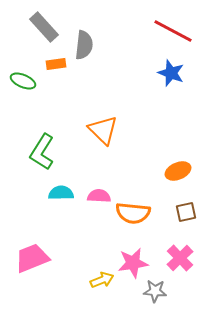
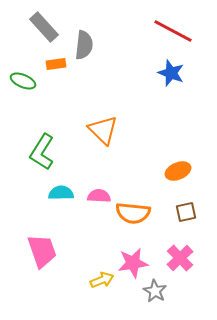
pink trapezoid: moved 10 px right, 7 px up; rotated 93 degrees clockwise
gray star: rotated 25 degrees clockwise
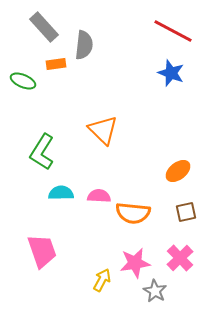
orange ellipse: rotated 15 degrees counterclockwise
pink star: moved 2 px right
yellow arrow: rotated 40 degrees counterclockwise
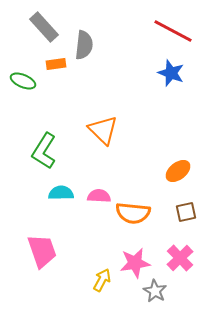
green L-shape: moved 2 px right, 1 px up
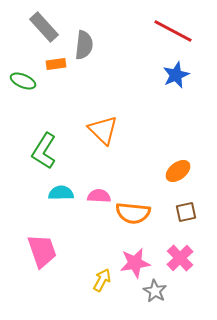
blue star: moved 5 px right, 2 px down; rotated 28 degrees clockwise
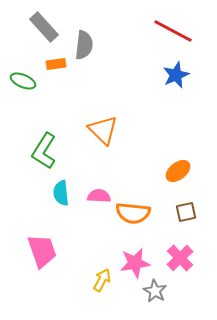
cyan semicircle: rotated 95 degrees counterclockwise
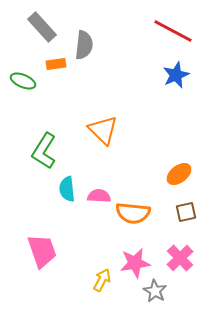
gray rectangle: moved 2 px left
orange ellipse: moved 1 px right, 3 px down
cyan semicircle: moved 6 px right, 4 px up
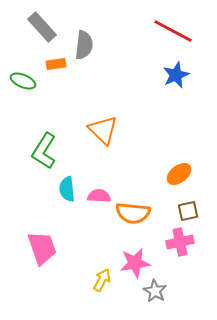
brown square: moved 2 px right, 1 px up
pink trapezoid: moved 3 px up
pink cross: moved 16 px up; rotated 32 degrees clockwise
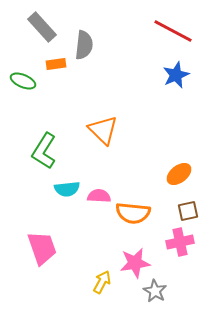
cyan semicircle: rotated 90 degrees counterclockwise
yellow arrow: moved 2 px down
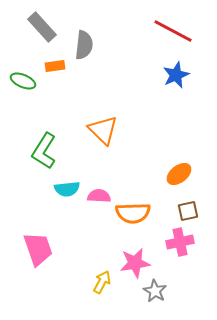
orange rectangle: moved 1 px left, 2 px down
orange semicircle: rotated 8 degrees counterclockwise
pink trapezoid: moved 4 px left, 1 px down
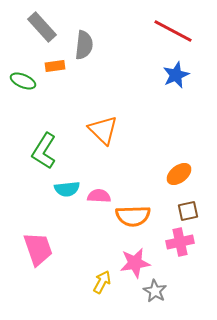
orange semicircle: moved 3 px down
